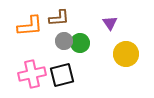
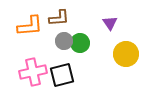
pink cross: moved 1 px right, 2 px up
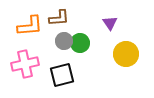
pink cross: moved 8 px left, 8 px up
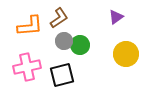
brown L-shape: rotated 30 degrees counterclockwise
purple triangle: moved 6 px right, 6 px up; rotated 28 degrees clockwise
green circle: moved 2 px down
pink cross: moved 2 px right, 3 px down
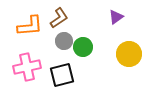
green circle: moved 3 px right, 2 px down
yellow circle: moved 3 px right
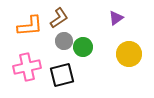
purple triangle: moved 1 px down
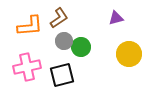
purple triangle: rotated 21 degrees clockwise
green circle: moved 2 px left
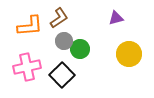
green circle: moved 1 px left, 2 px down
black square: rotated 30 degrees counterclockwise
